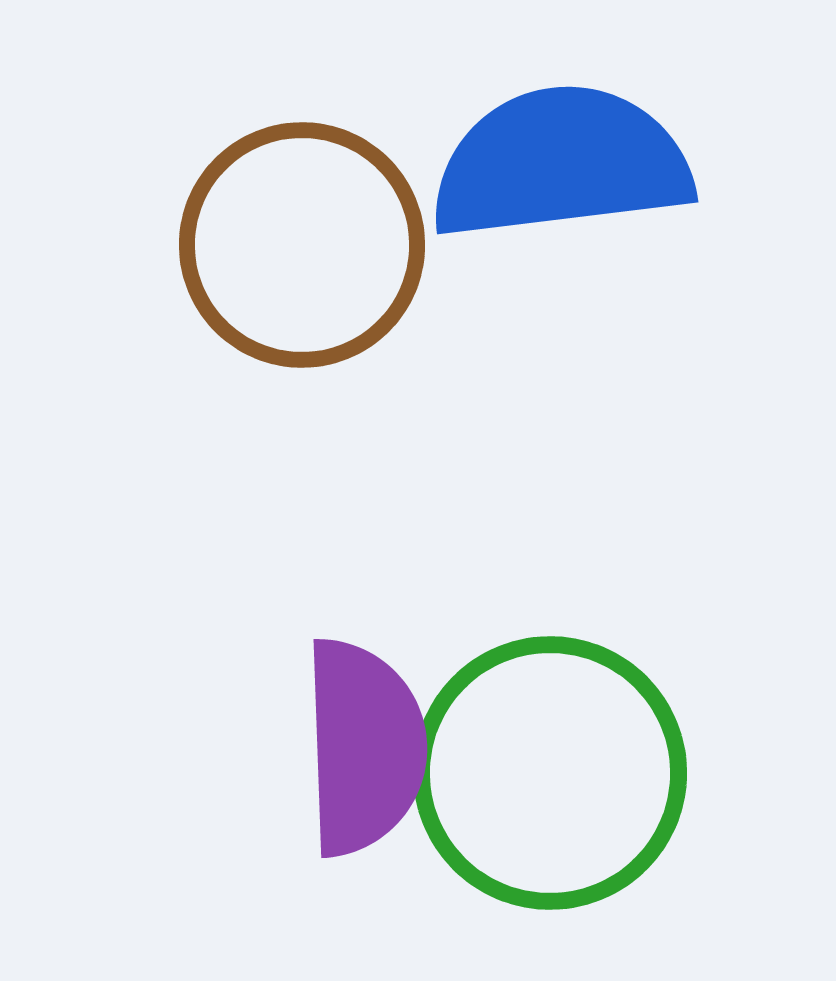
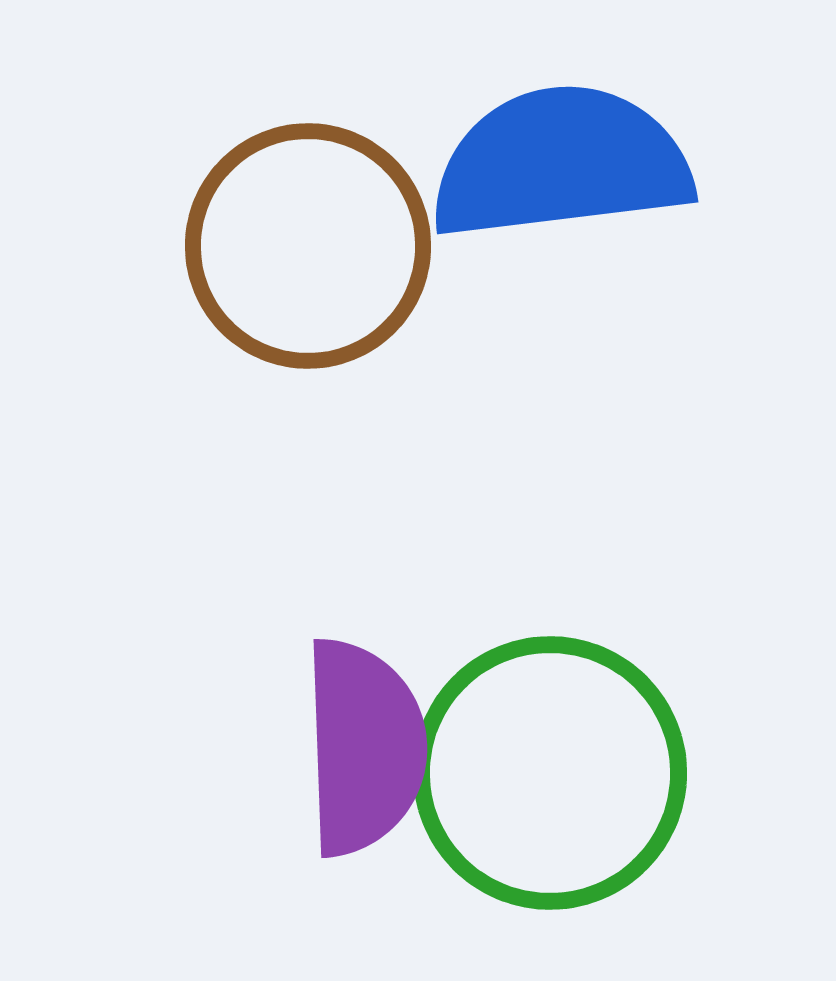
brown circle: moved 6 px right, 1 px down
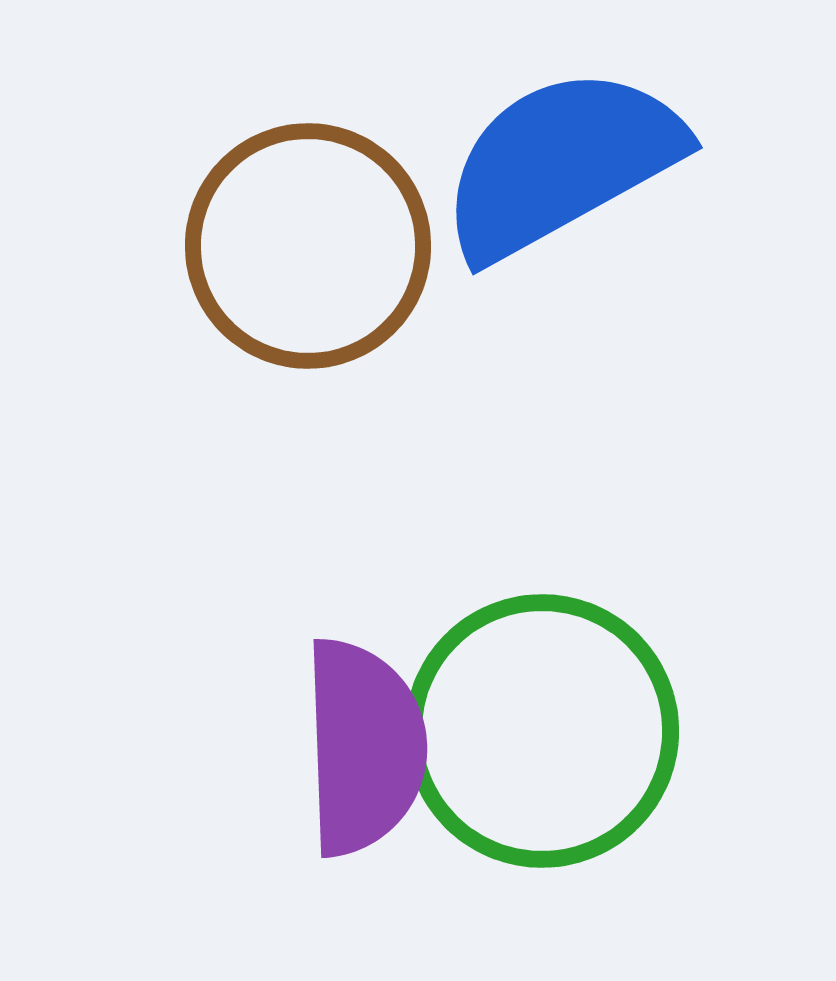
blue semicircle: rotated 22 degrees counterclockwise
green circle: moved 8 px left, 42 px up
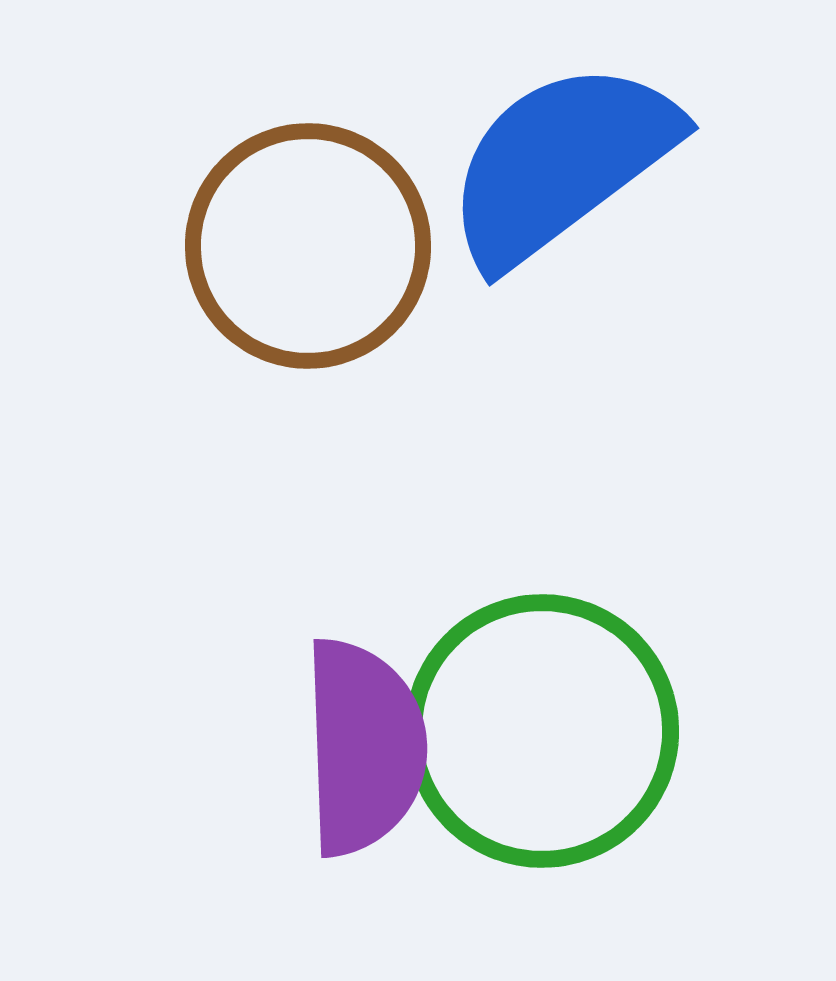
blue semicircle: rotated 8 degrees counterclockwise
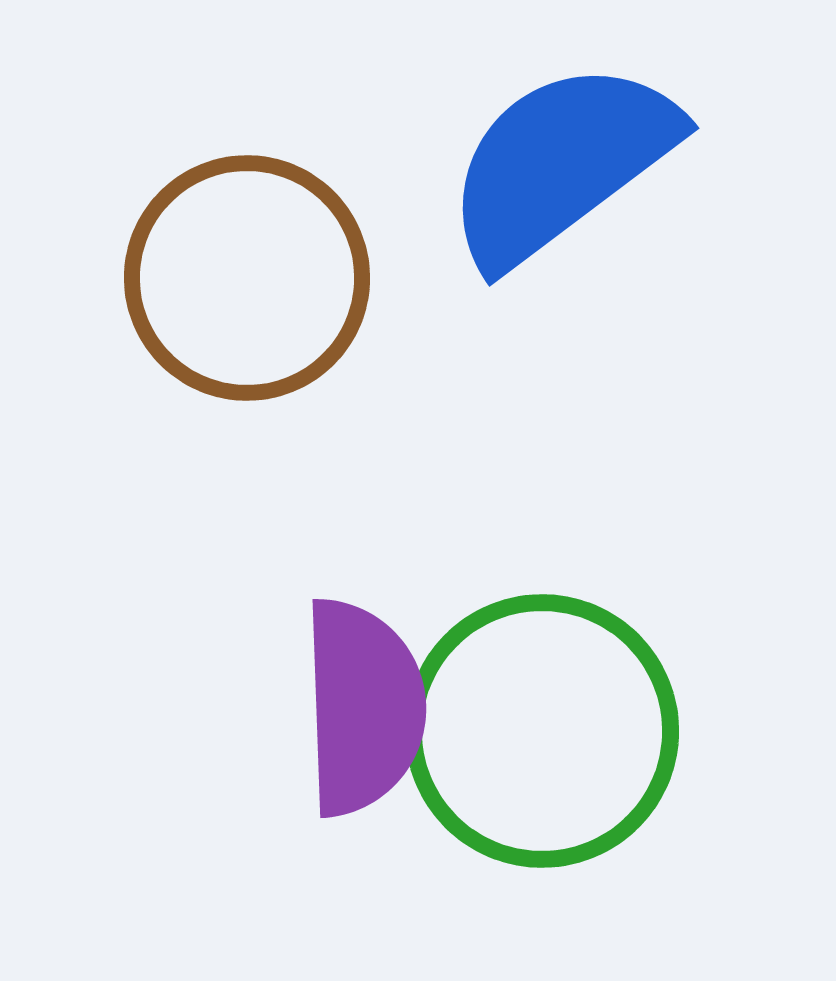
brown circle: moved 61 px left, 32 px down
purple semicircle: moved 1 px left, 40 px up
